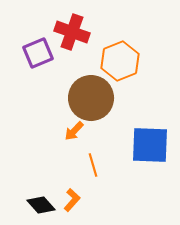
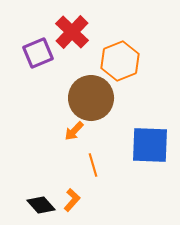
red cross: rotated 24 degrees clockwise
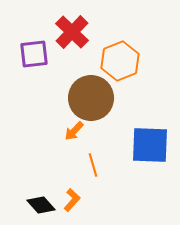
purple square: moved 4 px left, 1 px down; rotated 16 degrees clockwise
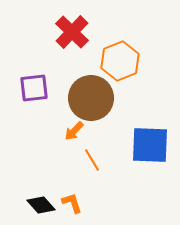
purple square: moved 34 px down
orange line: moved 1 px left, 5 px up; rotated 15 degrees counterclockwise
orange L-shape: moved 3 px down; rotated 60 degrees counterclockwise
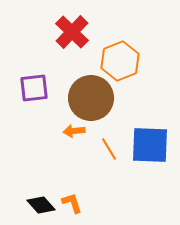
orange arrow: rotated 40 degrees clockwise
orange line: moved 17 px right, 11 px up
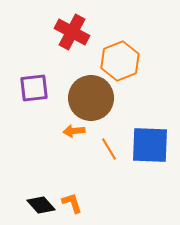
red cross: rotated 16 degrees counterclockwise
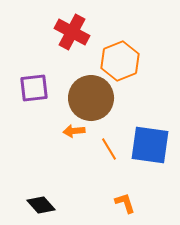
blue square: rotated 6 degrees clockwise
orange L-shape: moved 53 px right
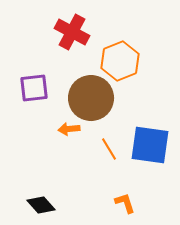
orange arrow: moved 5 px left, 2 px up
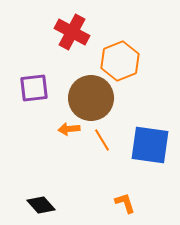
orange line: moved 7 px left, 9 px up
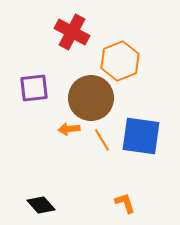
blue square: moved 9 px left, 9 px up
